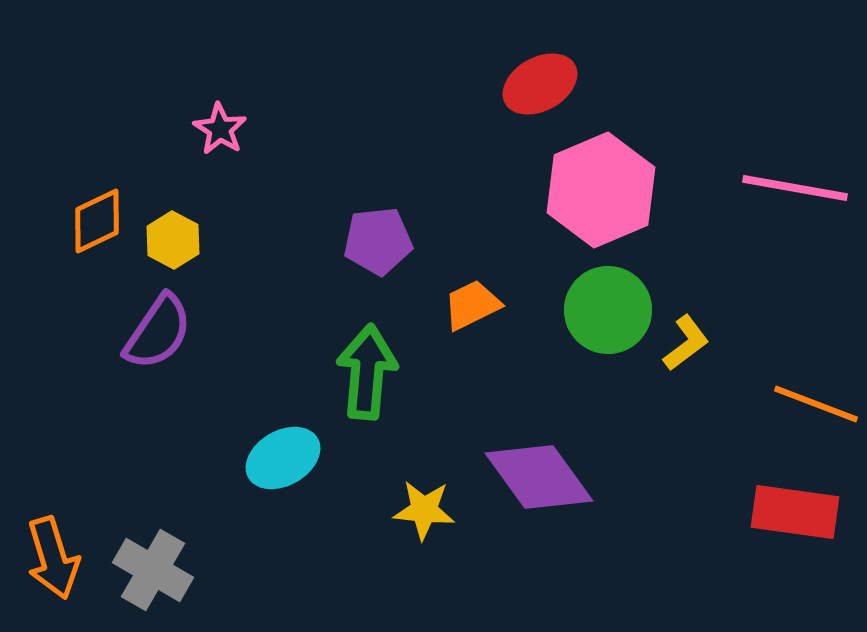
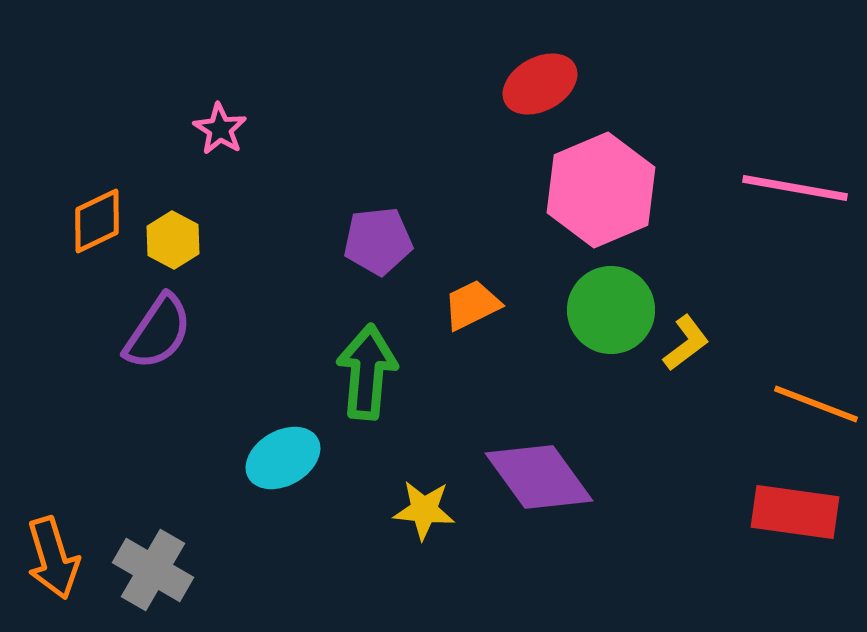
green circle: moved 3 px right
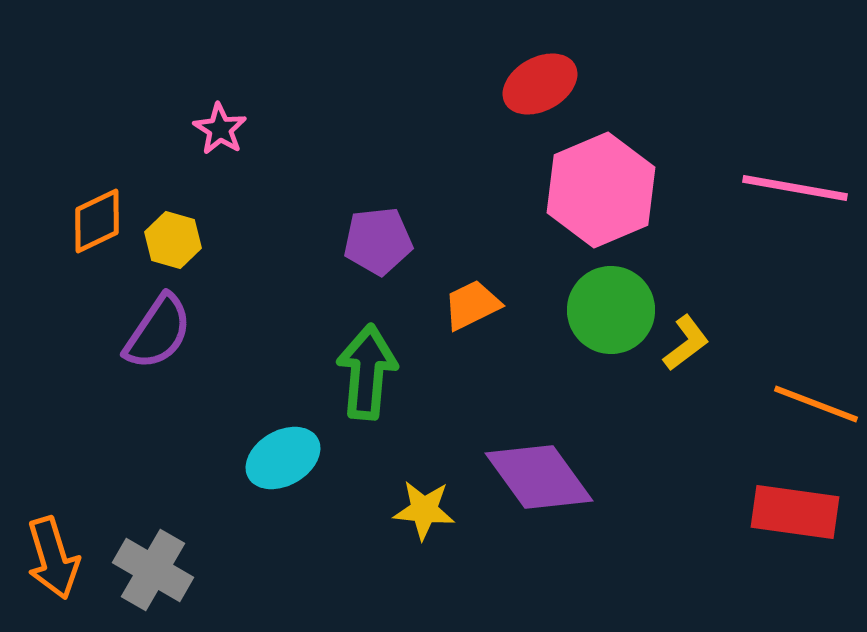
yellow hexagon: rotated 12 degrees counterclockwise
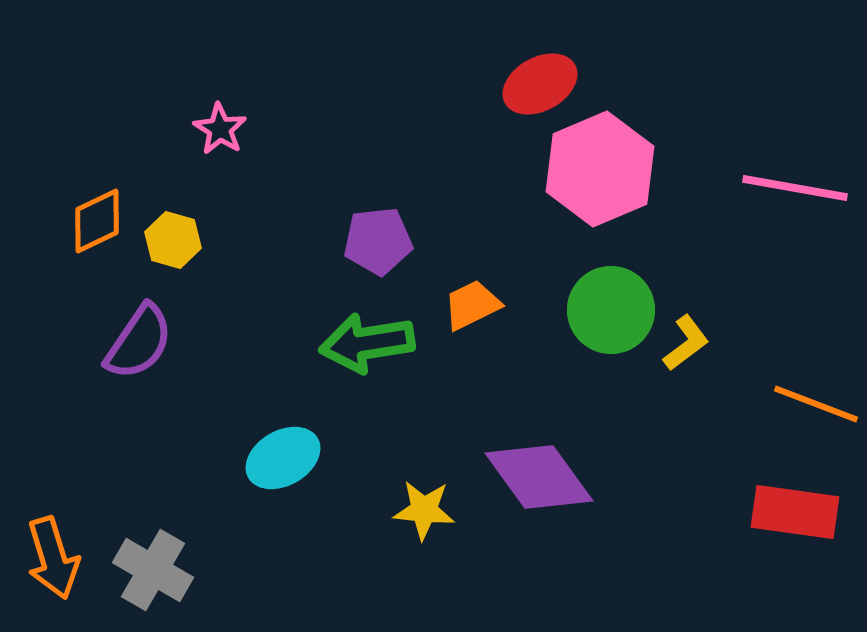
pink hexagon: moved 1 px left, 21 px up
purple semicircle: moved 19 px left, 10 px down
green arrow: moved 29 px up; rotated 104 degrees counterclockwise
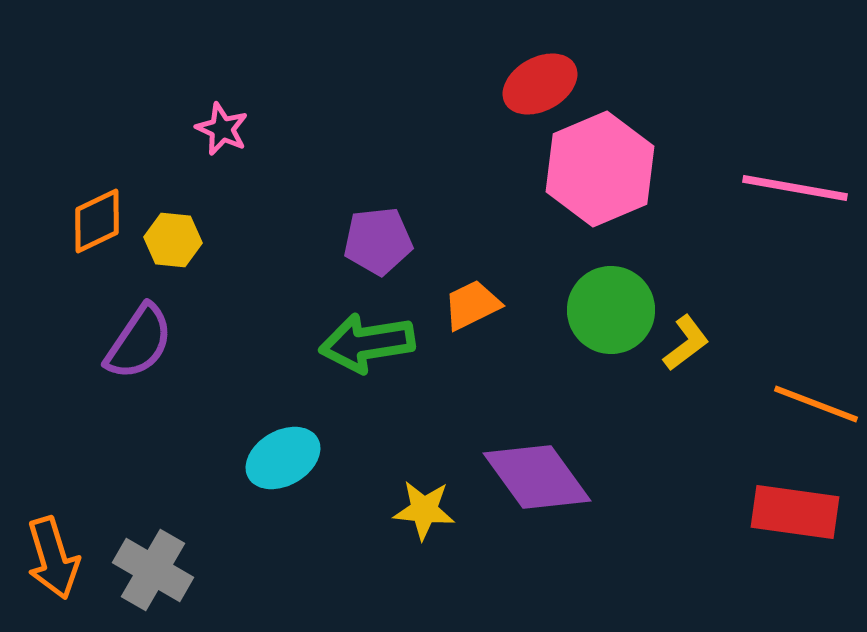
pink star: moved 2 px right; rotated 8 degrees counterclockwise
yellow hexagon: rotated 10 degrees counterclockwise
purple diamond: moved 2 px left
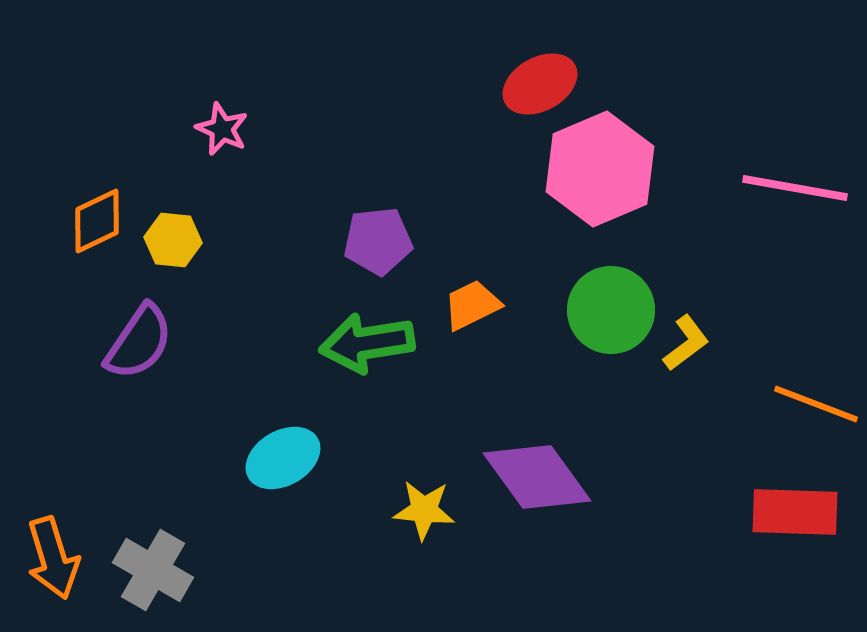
red rectangle: rotated 6 degrees counterclockwise
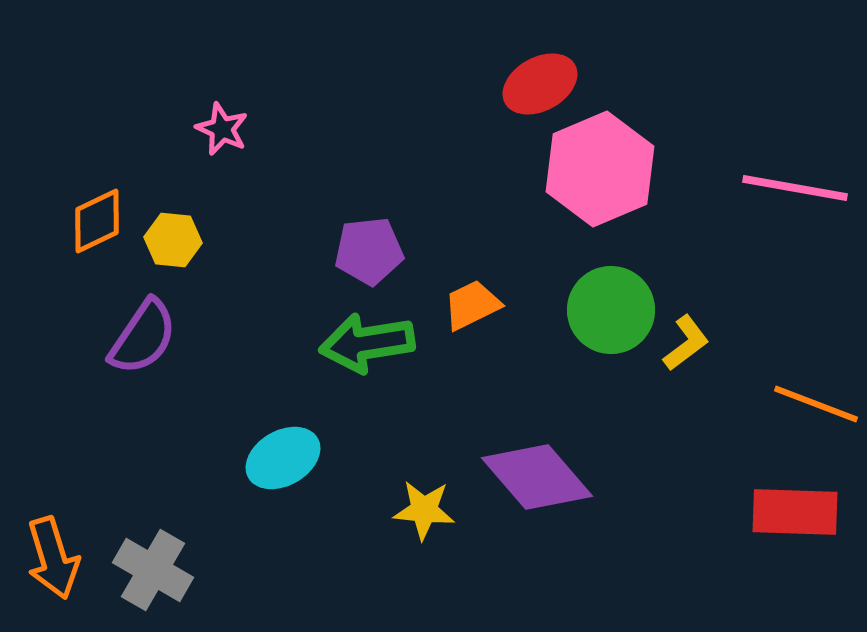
purple pentagon: moved 9 px left, 10 px down
purple semicircle: moved 4 px right, 5 px up
purple diamond: rotated 5 degrees counterclockwise
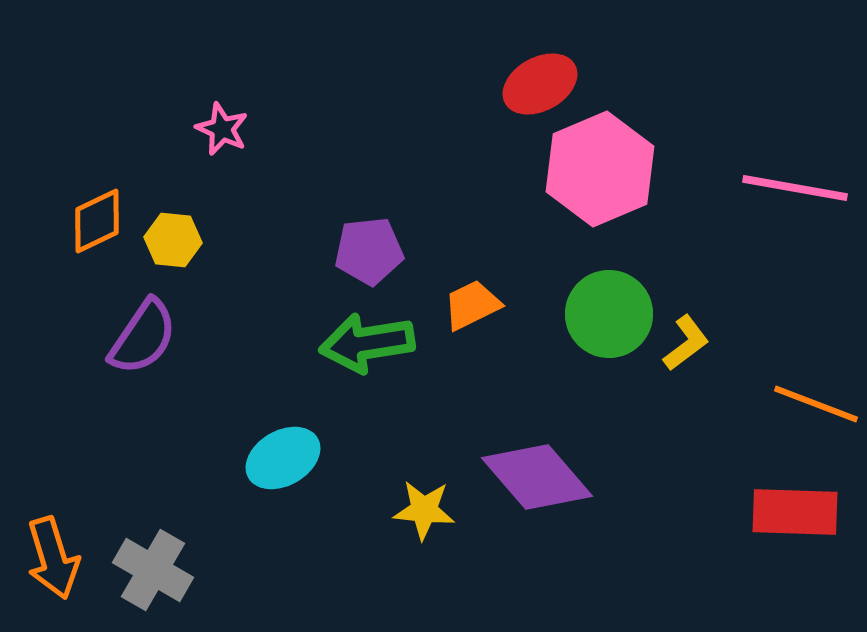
green circle: moved 2 px left, 4 px down
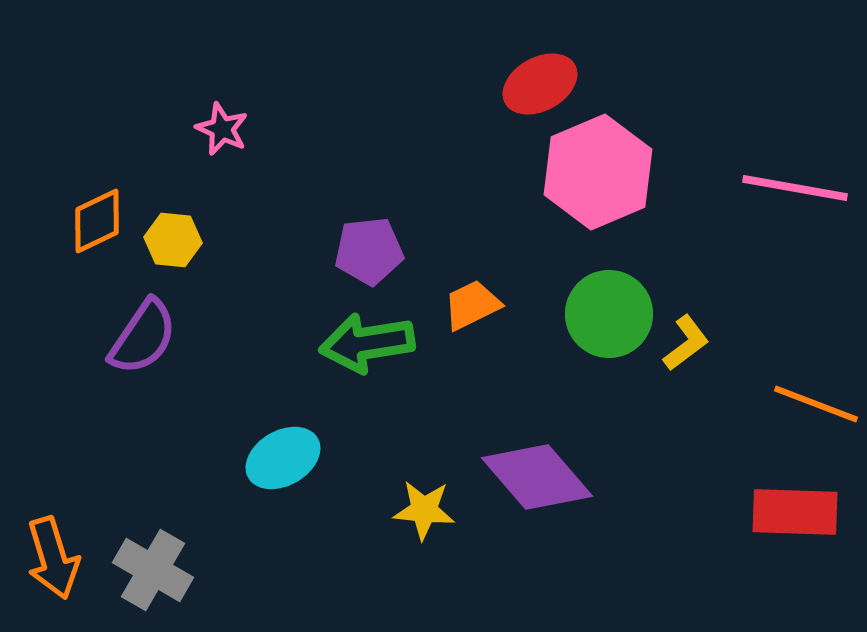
pink hexagon: moved 2 px left, 3 px down
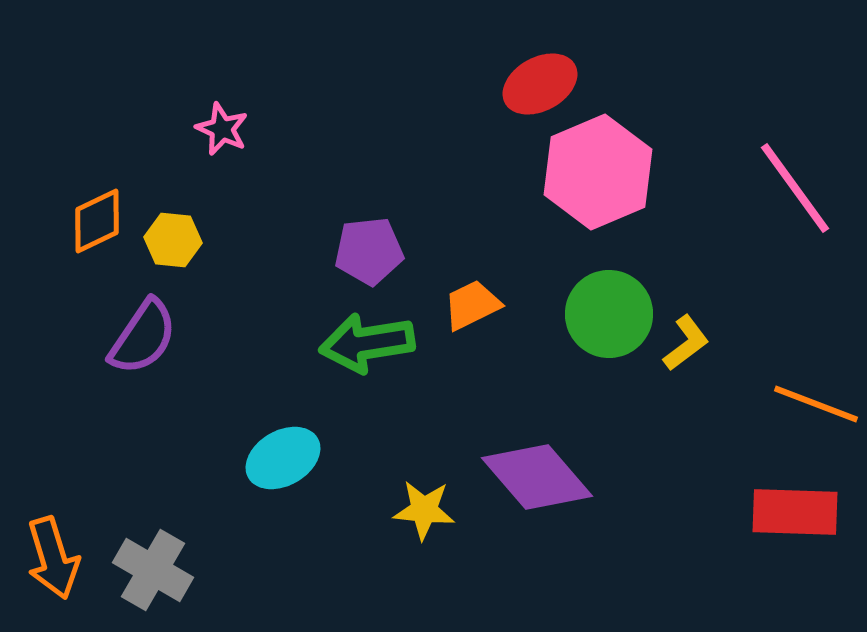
pink line: rotated 44 degrees clockwise
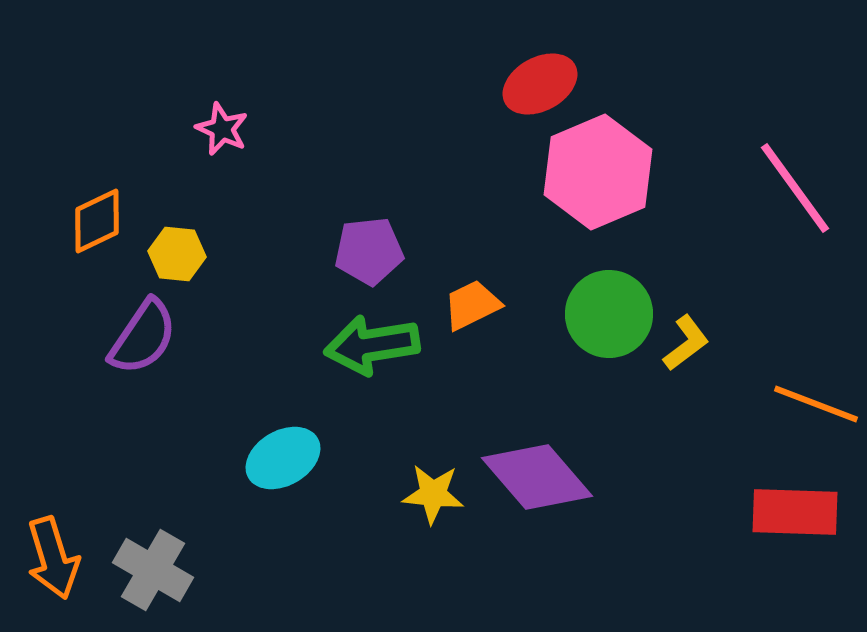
yellow hexagon: moved 4 px right, 14 px down
green arrow: moved 5 px right, 2 px down
yellow star: moved 9 px right, 16 px up
